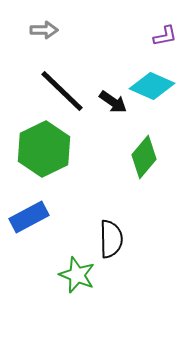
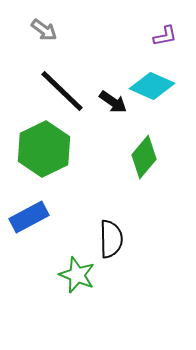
gray arrow: rotated 36 degrees clockwise
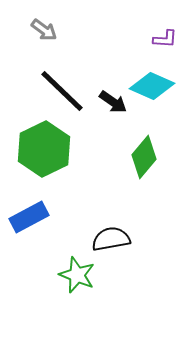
purple L-shape: moved 3 px down; rotated 15 degrees clockwise
black semicircle: rotated 99 degrees counterclockwise
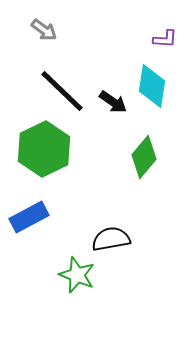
cyan diamond: rotated 75 degrees clockwise
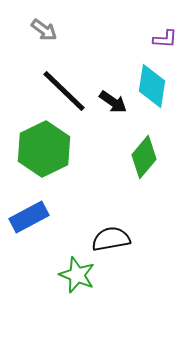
black line: moved 2 px right
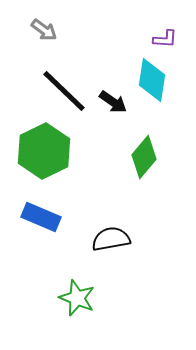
cyan diamond: moved 6 px up
green hexagon: moved 2 px down
blue rectangle: moved 12 px right; rotated 51 degrees clockwise
green star: moved 23 px down
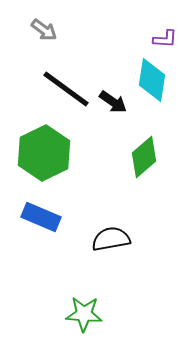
black line: moved 2 px right, 2 px up; rotated 8 degrees counterclockwise
green hexagon: moved 2 px down
green diamond: rotated 9 degrees clockwise
green star: moved 7 px right, 16 px down; rotated 18 degrees counterclockwise
